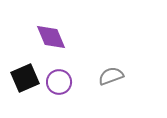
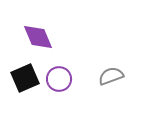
purple diamond: moved 13 px left
purple circle: moved 3 px up
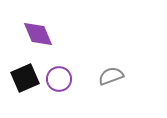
purple diamond: moved 3 px up
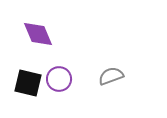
black square: moved 3 px right, 5 px down; rotated 36 degrees clockwise
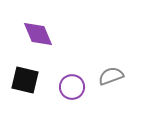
purple circle: moved 13 px right, 8 px down
black square: moved 3 px left, 3 px up
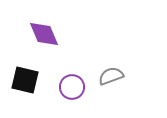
purple diamond: moved 6 px right
